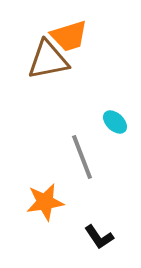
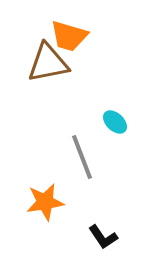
orange trapezoid: rotated 33 degrees clockwise
brown triangle: moved 3 px down
black L-shape: moved 4 px right
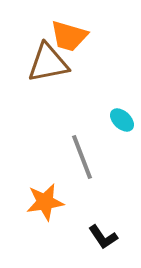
cyan ellipse: moved 7 px right, 2 px up
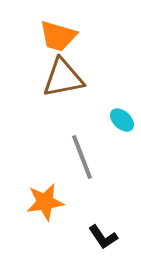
orange trapezoid: moved 11 px left
brown triangle: moved 15 px right, 15 px down
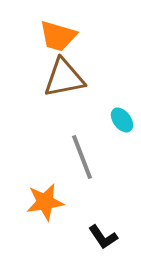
brown triangle: moved 1 px right
cyan ellipse: rotated 10 degrees clockwise
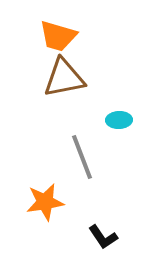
cyan ellipse: moved 3 px left; rotated 55 degrees counterclockwise
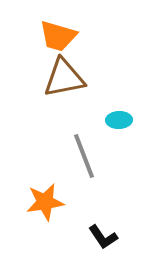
gray line: moved 2 px right, 1 px up
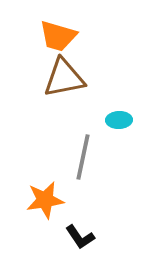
gray line: moved 1 px left, 1 px down; rotated 33 degrees clockwise
orange star: moved 2 px up
black L-shape: moved 23 px left
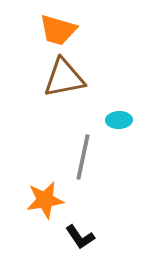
orange trapezoid: moved 6 px up
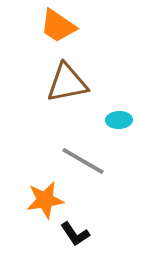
orange trapezoid: moved 4 px up; rotated 18 degrees clockwise
brown triangle: moved 3 px right, 5 px down
gray line: moved 4 px down; rotated 72 degrees counterclockwise
black L-shape: moved 5 px left, 3 px up
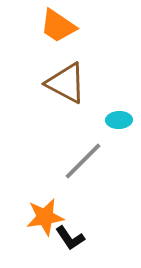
brown triangle: moved 1 px left; rotated 39 degrees clockwise
gray line: rotated 75 degrees counterclockwise
orange star: moved 17 px down
black L-shape: moved 5 px left, 4 px down
